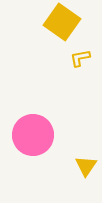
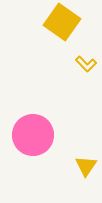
yellow L-shape: moved 6 px right, 6 px down; rotated 125 degrees counterclockwise
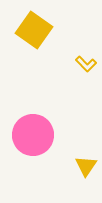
yellow square: moved 28 px left, 8 px down
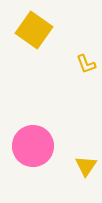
yellow L-shape: rotated 25 degrees clockwise
pink circle: moved 11 px down
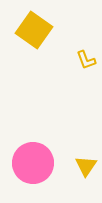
yellow L-shape: moved 4 px up
pink circle: moved 17 px down
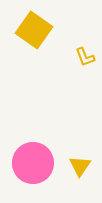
yellow L-shape: moved 1 px left, 3 px up
yellow triangle: moved 6 px left
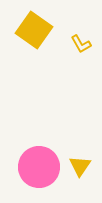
yellow L-shape: moved 4 px left, 13 px up; rotated 10 degrees counterclockwise
pink circle: moved 6 px right, 4 px down
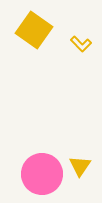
yellow L-shape: rotated 15 degrees counterclockwise
pink circle: moved 3 px right, 7 px down
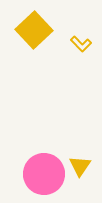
yellow square: rotated 12 degrees clockwise
pink circle: moved 2 px right
